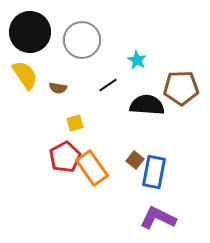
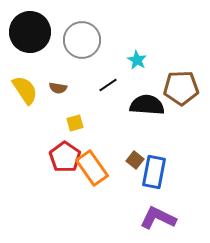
yellow semicircle: moved 15 px down
red pentagon: rotated 8 degrees counterclockwise
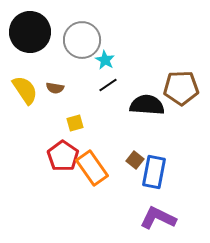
cyan star: moved 32 px left
brown semicircle: moved 3 px left
red pentagon: moved 2 px left, 1 px up
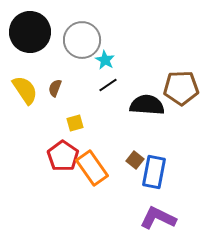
brown semicircle: rotated 102 degrees clockwise
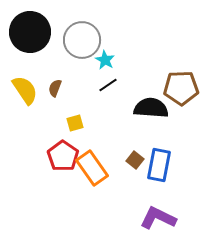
black semicircle: moved 4 px right, 3 px down
blue rectangle: moved 5 px right, 7 px up
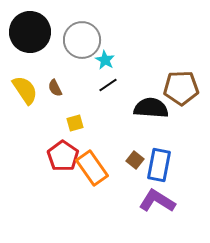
brown semicircle: rotated 48 degrees counterclockwise
purple L-shape: moved 1 px left, 17 px up; rotated 6 degrees clockwise
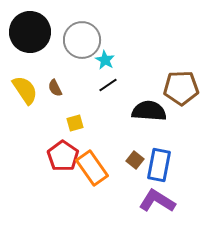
black semicircle: moved 2 px left, 3 px down
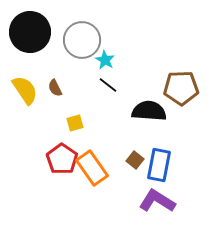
black line: rotated 72 degrees clockwise
red pentagon: moved 1 px left, 3 px down
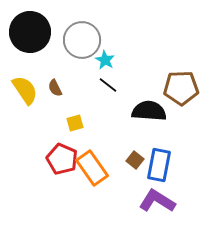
red pentagon: rotated 12 degrees counterclockwise
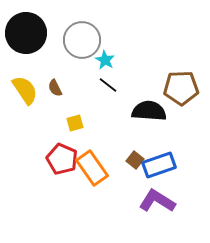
black circle: moved 4 px left, 1 px down
blue rectangle: rotated 60 degrees clockwise
